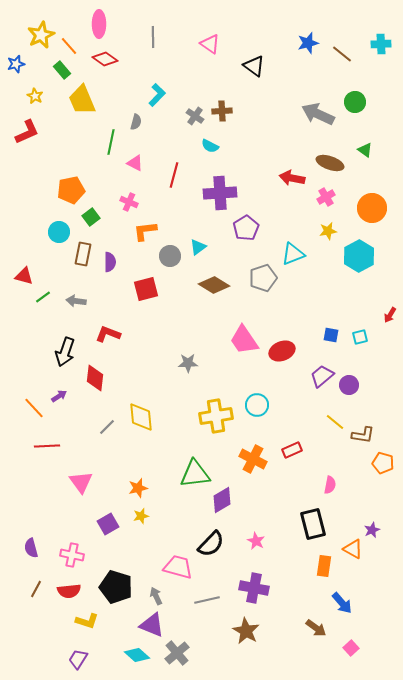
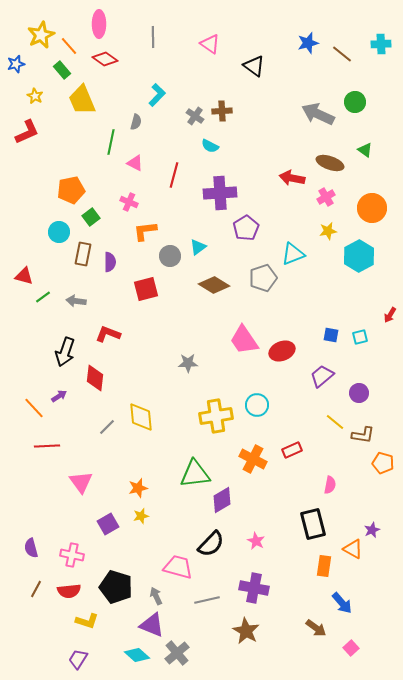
purple circle at (349, 385): moved 10 px right, 8 px down
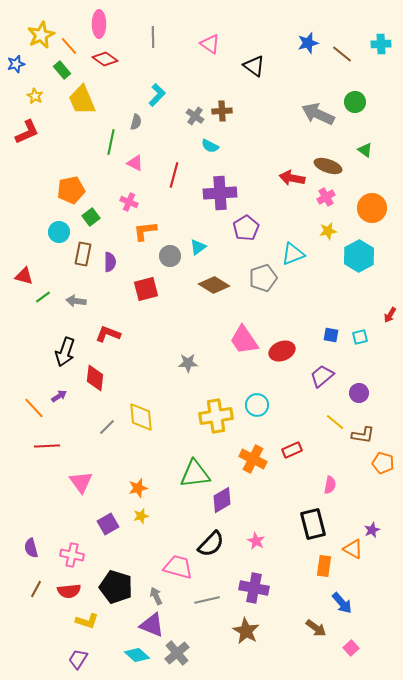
brown ellipse at (330, 163): moved 2 px left, 3 px down
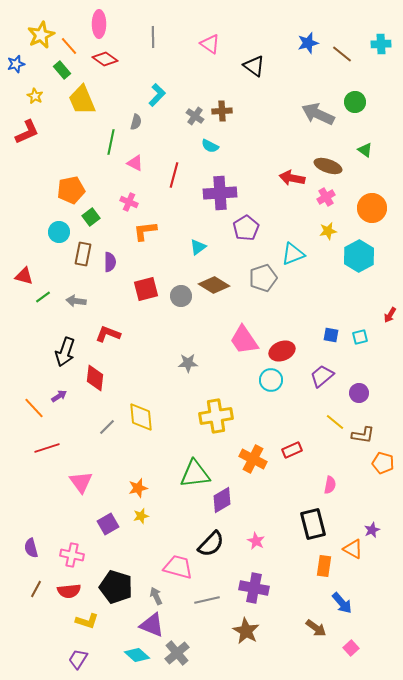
gray circle at (170, 256): moved 11 px right, 40 px down
cyan circle at (257, 405): moved 14 px right, 25 px up
red line at (47, 446): moved 2 px down; rotated 15 degrees counterclockwise
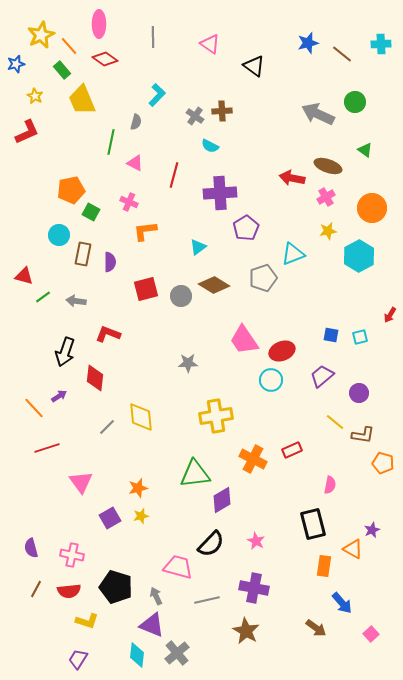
green square at (91, 217): moved 5 px up; rotated 24 degrees counterclockwise
cyan circle at (59, 232): moved 3 px down
purple square at (108, 524): moved 2 px right, 6 px up
pink square at (351, 648): moved 20 px right, 14 px up
cyan diamond at (137, 655): rotated 55 degrees clockwise
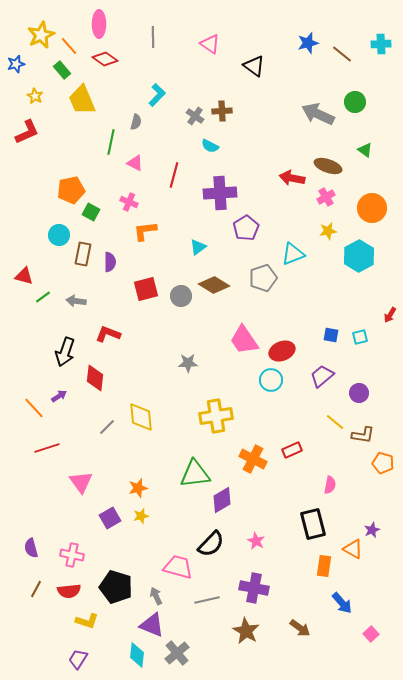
brown arrow at (316, 628): moved 16 px left
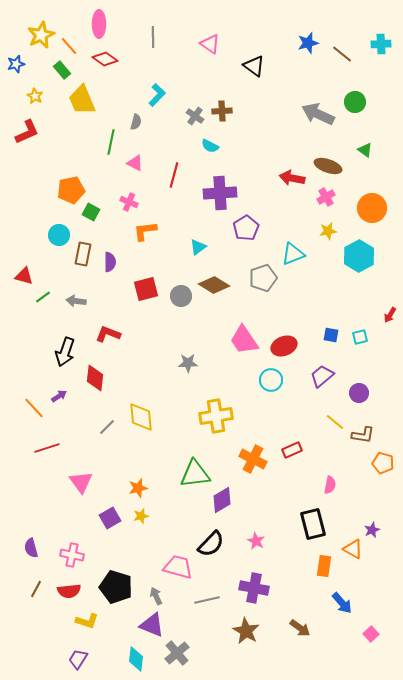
red ellipse at (282, 351): moved 2 px right, 5 px up
cyan diamond at (137, 655): moved 1 px left, 4 px down
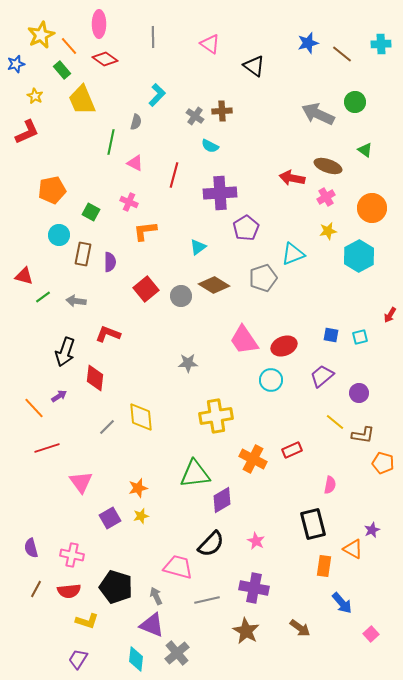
orange pentagon at (71, 190): moved 19 px left
red square at (146, 289): rotated 25 degrees counterclockwise
